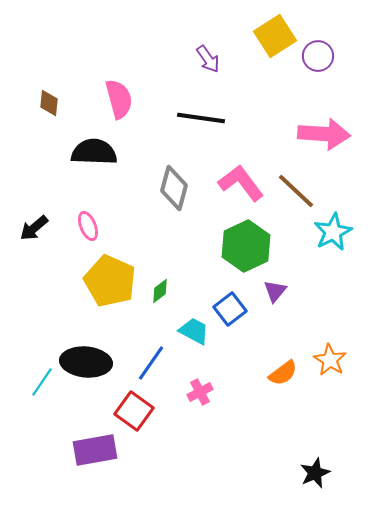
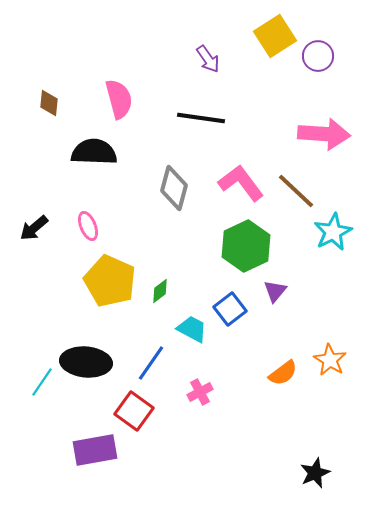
cyan trapezoid: moved 2 px left, 2 px up
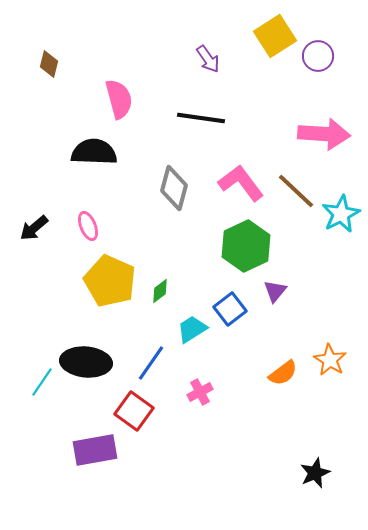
brown diamond: moved 39 px up; rotated 8 degrees clockwise
cyan star: moved 8 px right, 18 px up
cyan trapezoid: rotated 60 degrees counterclockwise
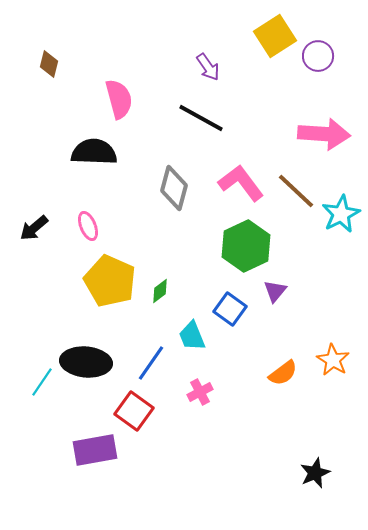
purple arrow: moved 8 px down
black line: rotated 21 degrees clockwise
blue square: rotated 16 degrees counterclockwise
cyan trapezoid: moved 7 px down; rotated 80 degrees counterclockwise
orange star: moved 3 px right
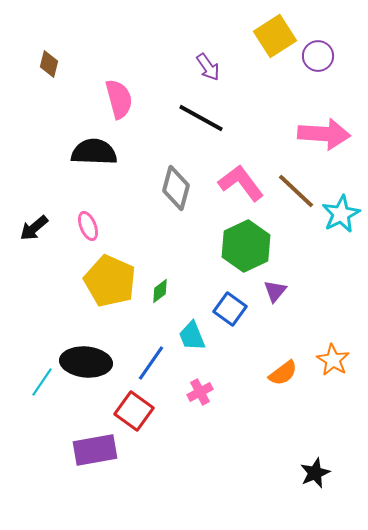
gray diamond: moved 2 px right
